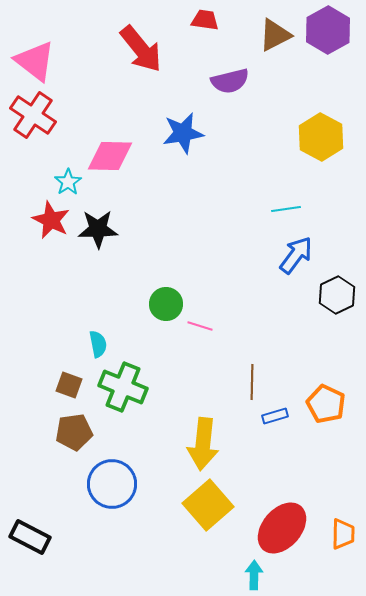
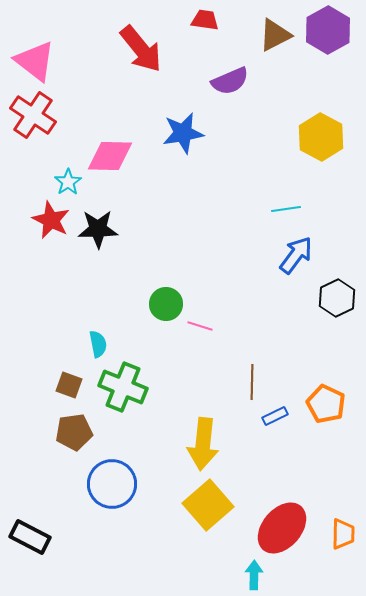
purple semicircle: rotated 9 degrees counterclockwise
black hexagon: moved 3 px down
blue rectangle: rotated 10 degrees counterclockwise
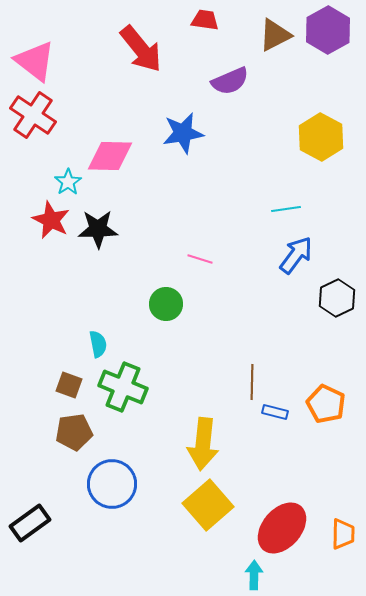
pink line: moved 67 px up
blue rectangle: moved 4 px up; rotated 40 degrees clockwise
black rectangle: moved 14 px up; rotated 63 degrees counterclockwise
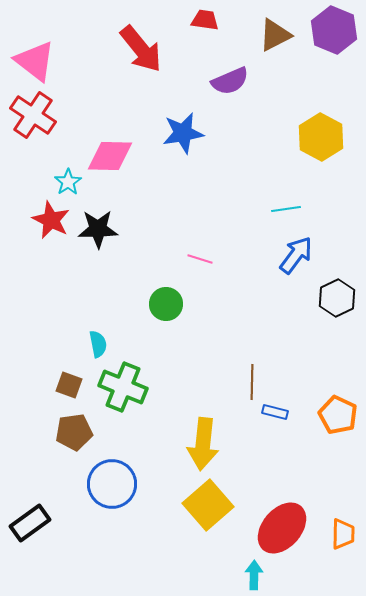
purple hexagon: moved 6 px right; rotated 9 degrees counterclockwise
orange pentagon: moved 12 px right, 11 px down
